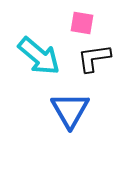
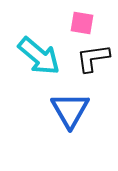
black L-shape: moved 1 px left
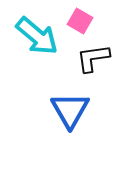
pink square: moved 2 px left, 2 px up; rotated 20 degrees clockwise
cyan arrow: moved 2 px left, 20 px up
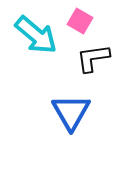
cyan arrow: moved 1 px left, 1 px up
blue triangle: moved 1 px right, 2 px down
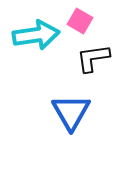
cyan arrow: rotated 48 degrees counterclockwise
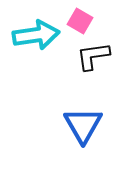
black L-shape: moved 2 px up
blue triangle: moved 12 px right, 13 px down
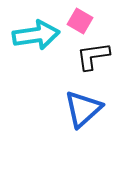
blue triangle: moved 16 px up; rotated 18 degrees clockwise
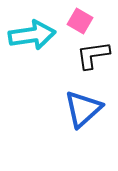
cyan arrow: moved 4 px left
black L-shape: moved 1 px up
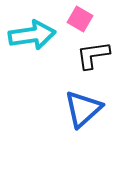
pink square: moved 2 px up
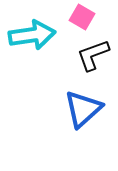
pink square: moved 2 px right, 2 px up
black L-shape: rotated 12 degrees counterclockwise
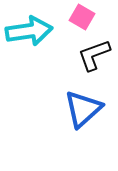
cyan arrow: moved 3 px left, 4 px up
black L-shape: moved 1 px right
